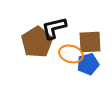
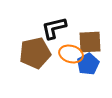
brown pentagon: moved 2 px left, 11 px down; rotated 20 degrees clockwise
blue pentagon: rotated 15 degrees counterclockwise
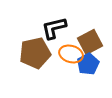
brown square: rotated 25 degrees counterclockwise
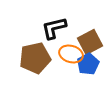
brown pentagon: moved 5 px down
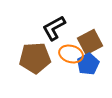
black L-shape: rotated 16 degrees counterclockwise
brown pentagon: rotated 8 degrees clockwise
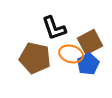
black L-shape: rotated 80 degrees counterclockwise
brown pentagon: rotated 16 degrees clockwise
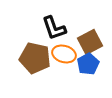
orange ellipse: moved 7 px left
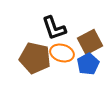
orange ellipse: moved 2 px left, 1 px up
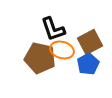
black L-shape: moved 1 px left, 1 px down
orange ellipse: moved 3 px up
brown pentagon: moved 5 px right
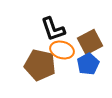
brown pentagon: moved 7 px down
